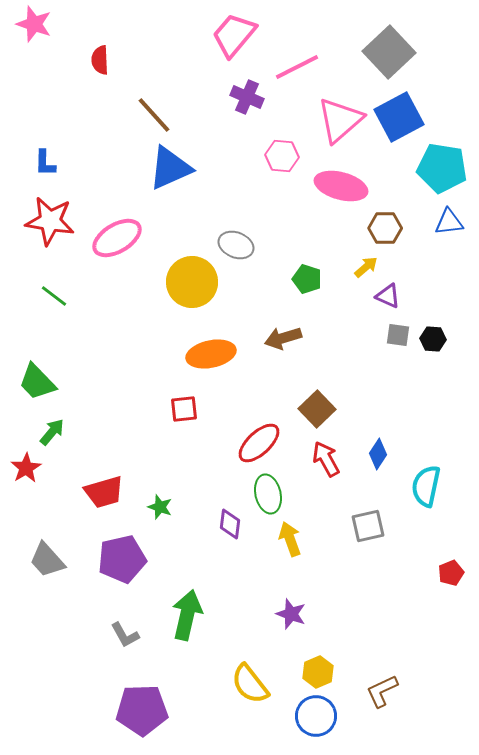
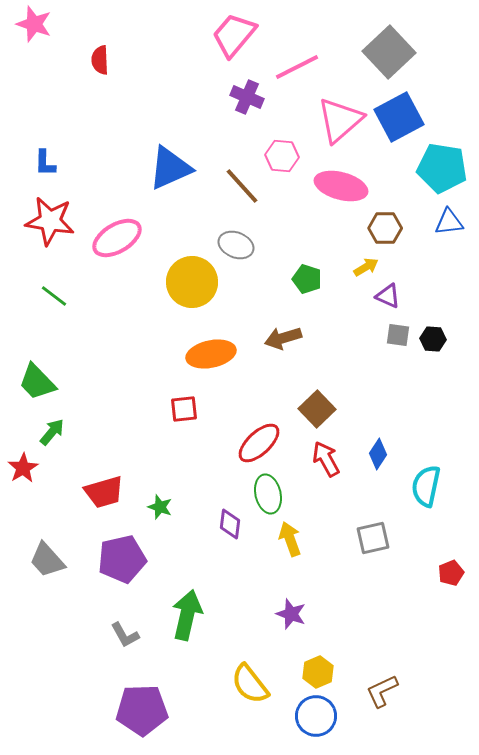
brown line at (154, 115): moved 88 px right, 71 px down
yellow arrow at (366, 267): rotated 10 degrees clockwise
red star at (26, 468): moved 3 px left
gray square at (368, 526): moved 5 px right, 12 px down
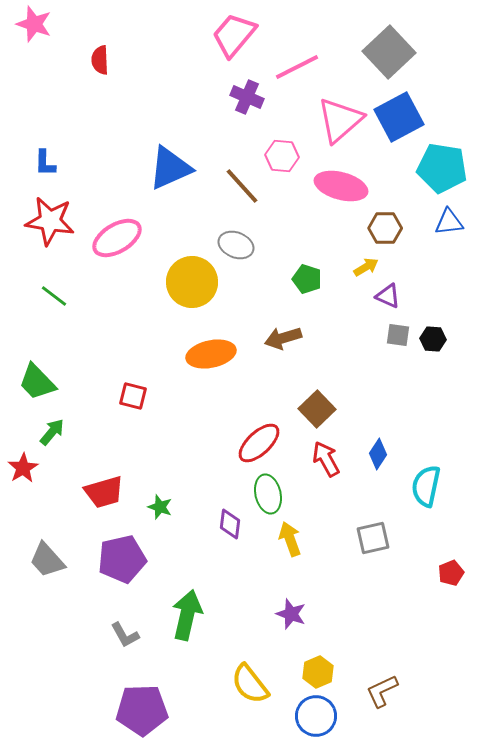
red square at (184, 409): moved 51 px left, 13 px up; rotated 20 degrees clockwise
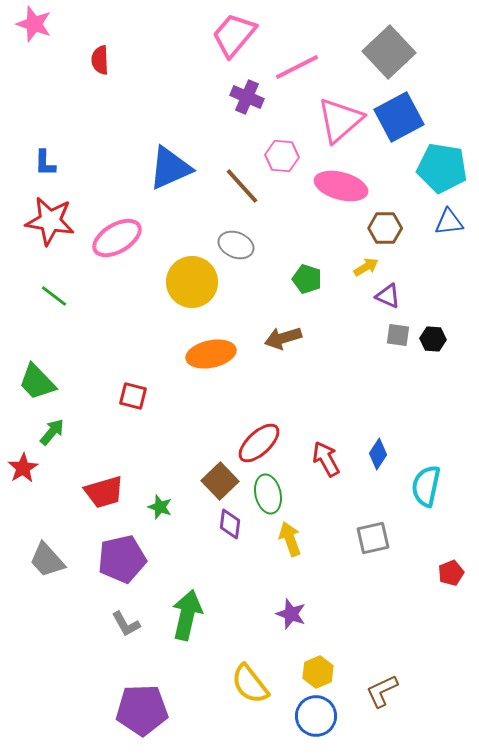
brown square at (317, 409): moved 97 px left, 72 px down
gray L-shape at (125, 635): moved 1 px right, 11 px up
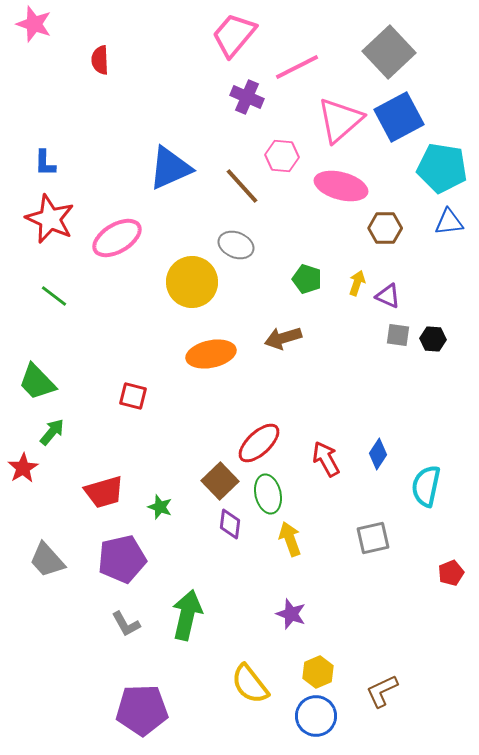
red star at (50, 221): moved 2 px up; rotated 15 degrees clockwise
yellow arrow at (366, 267): moved 9 px left, 16 px down; rotated 40 degrees counterclockwise
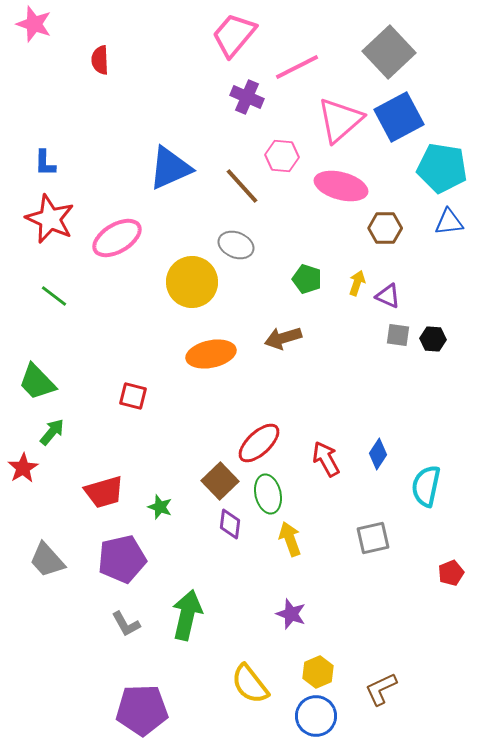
brown L-shape at (382, 691): moved 1 px left, 2 px up
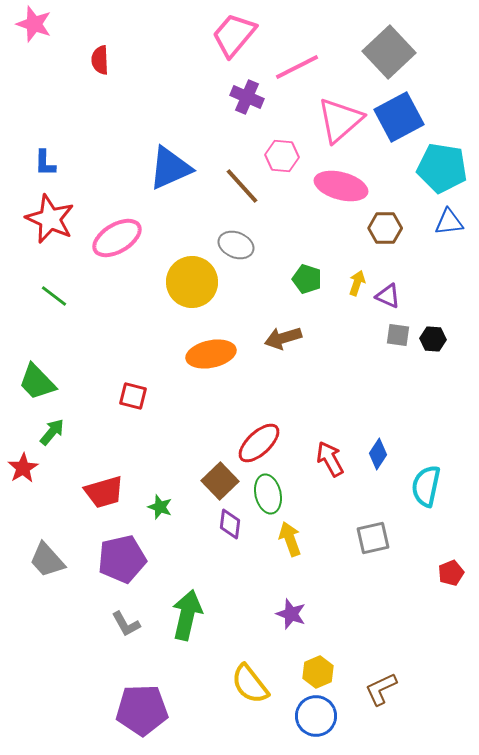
red arrow at (326, 459): moved 4 px right
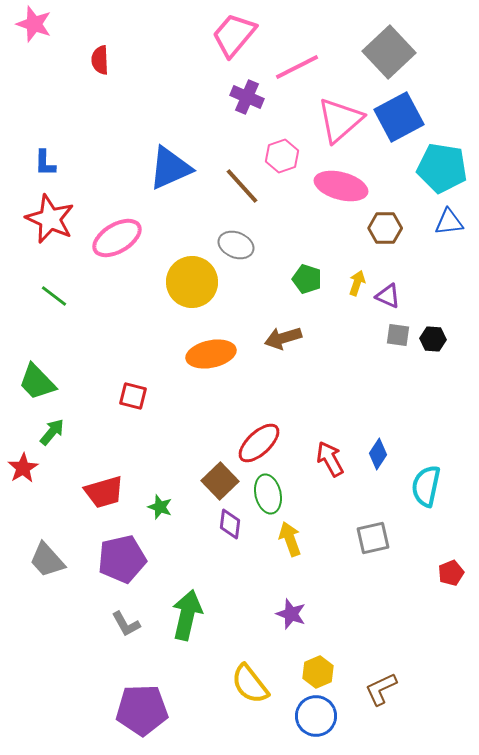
pink hexagon at (282, 156): rotated 24 degrees counterclockwise
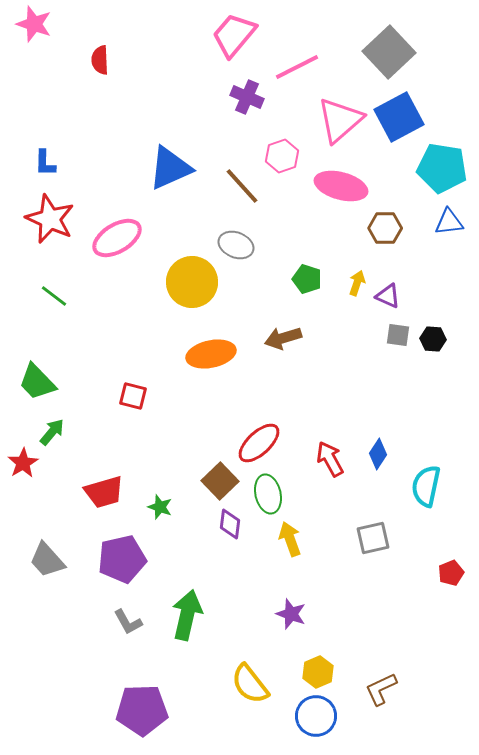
red star at (23, 468): moved 5 px up
gray L-shape at (126, 624): moved 2 px right, 2 px up
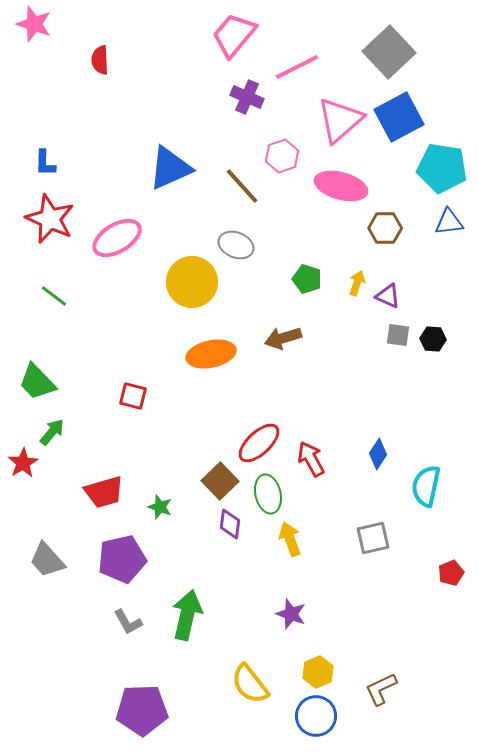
red arrow at (330, 459): moved 19 px left
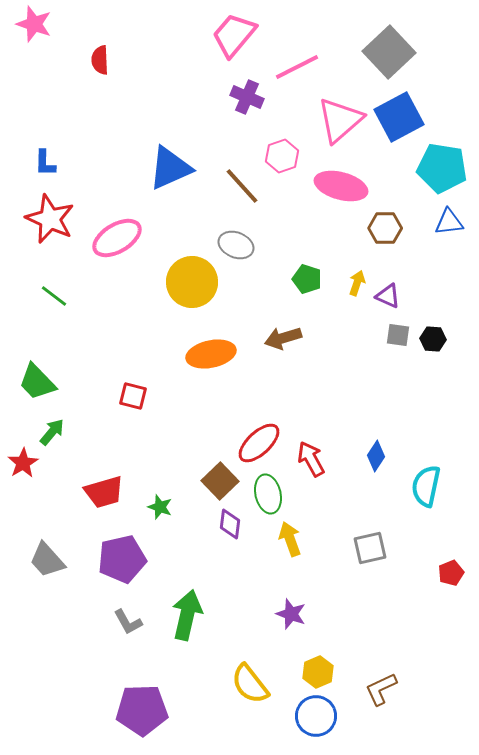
blue diamond at (378, 454): moved 2 px left, 2 px down
gray square at (373, 538): moved 3 px left, 10 px down
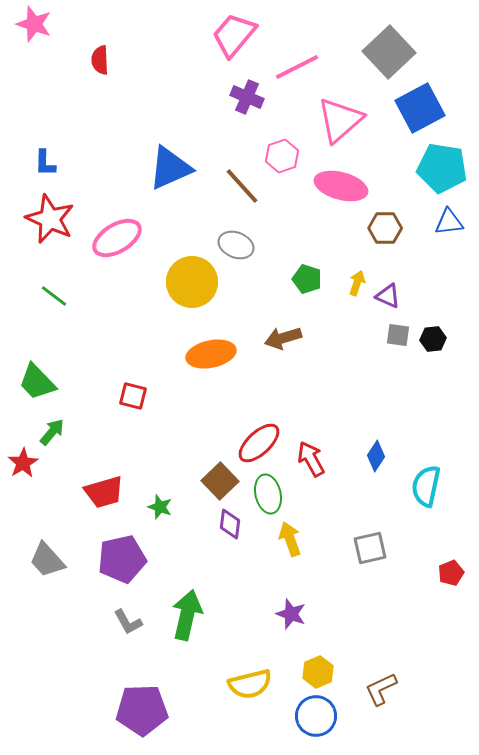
blue square at (399, 117): moved 21 px right, 9 px up
black hexagon at (433, 339): rotated 10 degrees counterclockwise
yellow semicircle at (250, 684): rotated 66 degrees counterclockwise
